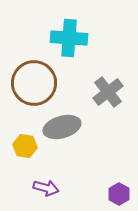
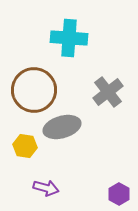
brown circle: moved 7 px down
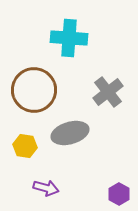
gray ellipse: moved 8 px right, 6 px down
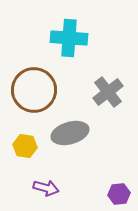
purple hexagon: rotated 25 degrees clockwise
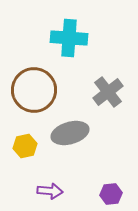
yellow hexagon: rotated 20 degrees counterclockwise
purple arrow: moved 4 px right, 3 px down; rotated 10 degrees counterclockwise
purple hexagon: moved 8 px left
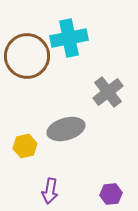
cyan cross: rotated 15 degrees counterclockwise
brown circle: moved 7 px left, 34 px up
gray ellipse: moved 4 px left, 4 px up
purple arrow: rotated 95 degrees clockwise
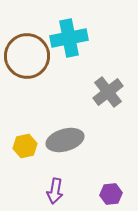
gray ellipse: moved 1 px left, 11 px down
purple arrow: moved 5 px right
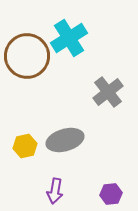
cyan cross: rotated 21 degrees counterclockwise
